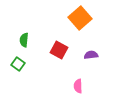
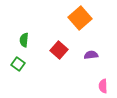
red square: rotated 12 degrees clockwise
pink semicircle: moved 25 px right
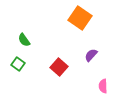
orange square: rotated 15 degrees counterclockwise
green semicircle: rotated 40 degrees counterclockwise
red square: moved 17 px down
purple semicircle: rotated 40 degrees counterclockwise
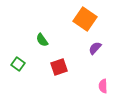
orange square: moved 5 px right, 1 px down
green semicircle: moved 18 px right
purple semicircle: moved 4 px right, 7 px up
red square: rotated 30 degrees clockwise
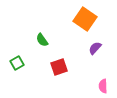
green square: moved 1 px left, 1 px up; rotated 24 degrees clockwise
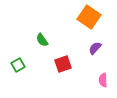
orange square: moved 4 px right, 2 px up
green square: moved 1 px right, 2 px down
red square: moved 4 px right, 3 px up
pink semicircle: moved 6 px up
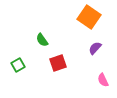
red square: moved 5 px left, 1 px up
pink semicircle: rotated 24 degrees counterclockwise
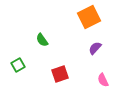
orange square: rotated 30 degrees clockwise
red square: moved 2 px right, 11 px down
